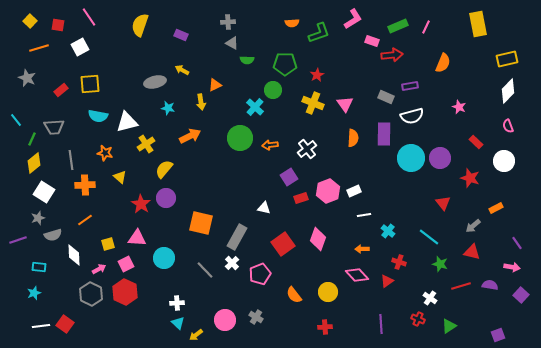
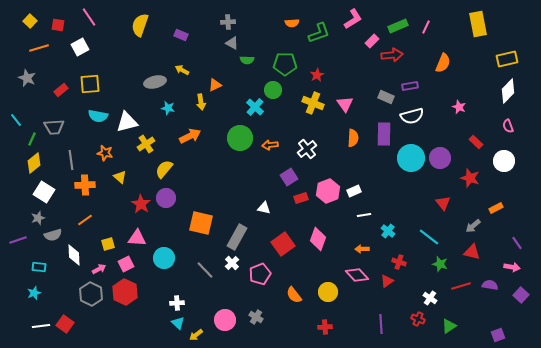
pink rectangle at (372, 41): rotated 64 degrees counterclockwise
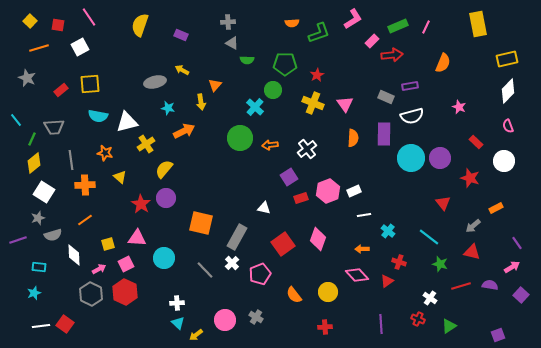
orange triangle at (215, 85): rotated 24 degrees counterclockwise
orange arrow at (190, 136): moved 6 px left, 5 px up
pink arrow at (512, 267): rotated 42 degrees counterclockwise
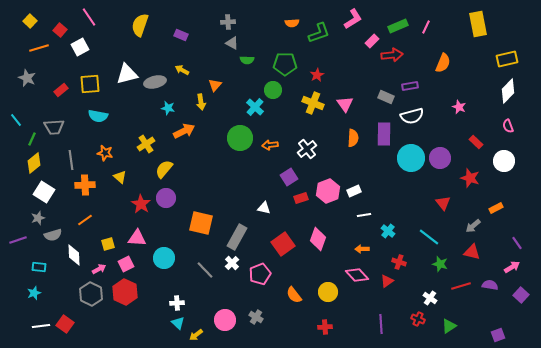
red square at (58, 25): moved 2 px right, 5 px down; rotated 32 degrees clockwise
white triangle at (127, 122): moved 48 px up
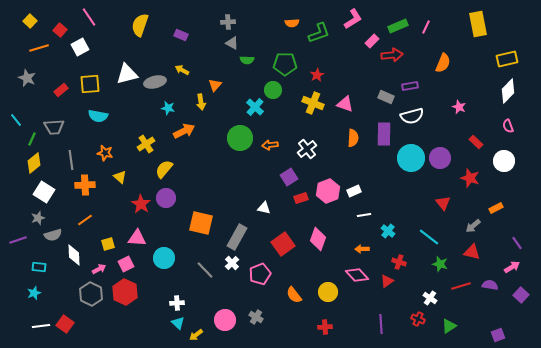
pink triangle at (345, 104): rotated 36 degrees counterclockwise
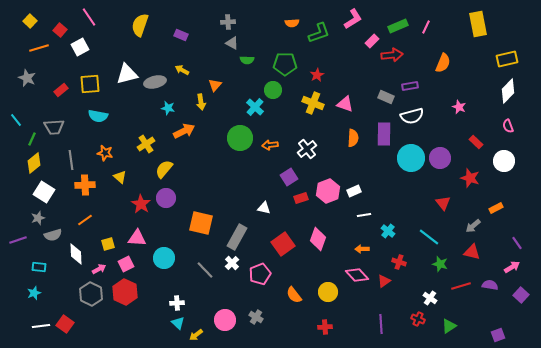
white diamond at (74, 255): moved 2 px right, 1 px up
red triangle at (387, 281): moved 3 px left
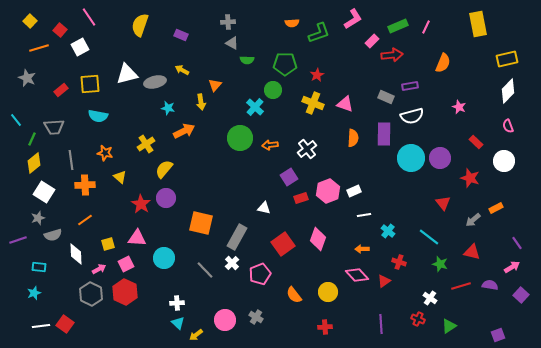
gray arrow at (473, 226): moved 6 px up
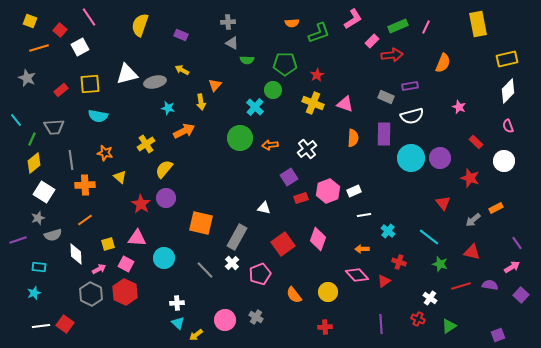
yellow square at (30, 21): rotated 24 degrees counterclockwise
pink square at (126, 264): rotated 35 degrees counterclockwise
